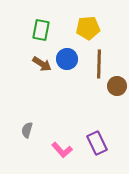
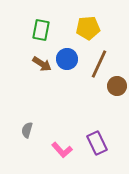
brown line: rotated 24 degrees clockwise
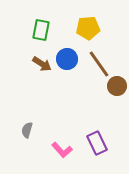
brown line: rotated 60 degrees counterclockwise
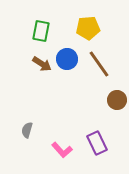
green rectangle: moved 1 px down
brown circle: moved 14 px down
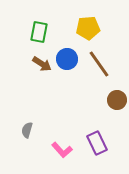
green rectangle: moved 2 px left, 1 px down
